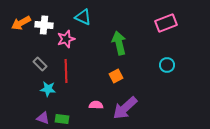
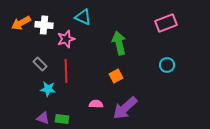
pink semicircle: moved 1 px up
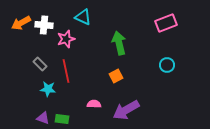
red line: rotated 10 degrees counterclockwise
pink semicircle: moved 2 px left
purple arrow: moved 1 px right, 2 px down; rotated 12 degrees clockwise
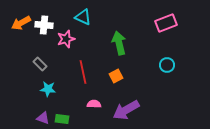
red line: moved 17 px right, 1 px down
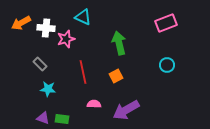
white cross: moved 2 px right, 3 px down
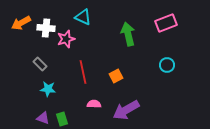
green arrow: moved 9 px right, 9 px up
green rectangle: rotated 64 degrees clockwise
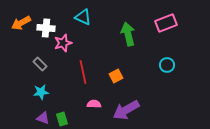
pink star: moved 3 px left, 4 px down
cyan star: moved 7 px left, 3 px down; rotated 14 degrees counterclockwise
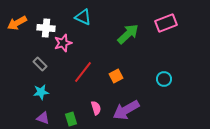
orange arrow: moved 4 px left
green arrow: rotated 60 degrees clockwise
cyan circle: moved 3 px left, 14 px down
red line: rotated 50 degrees clockwise
pink semicircle: moved 2 px right, 4 px down; rotated 72 degrees clockwise
green rectangle: moved 9 px right
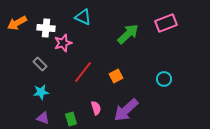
purple arrow: rotated 12 degrees counterclockwise
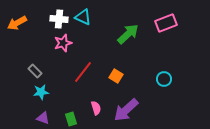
white cross: moved 13 px right, 9 px up
gray rectangle: moved 5 px left, 7 px down
orange square: rotated 32 degrees counterclockwise
